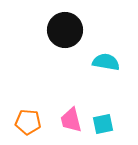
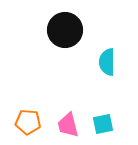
cyan semicircle: moved 1 px right; rotated 100 degrees counterclockwise
pink trapezoid: moved 3 px left, 5 px down
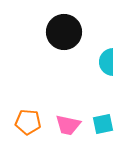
black circle: moved 1 px left, 2 px down
pink trapezoid: rotated 64 degrees counterclockwise
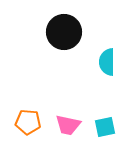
cyan square: moved 2 px right, 3 px down
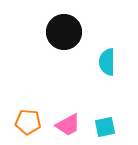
pink trapezoid: rotated 40 degrees counterclockwise
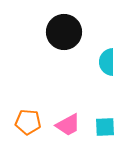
cyan square: rotated 10 degrees clockwise
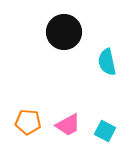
cyan semicircle: rotated 12 degrees counterclockwise
cyan square: moved 4 px down; rotated 30 degrees clockwise
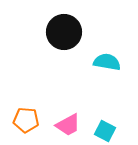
cyan semicircle: rotated 112 degrees clockwise
orange pentagon: moved 2 px left, 2 px up
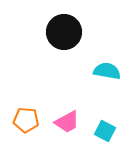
cyan semicircle: moved 9 px down
pink trapezoid: moved 1 px left, 3 px up
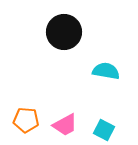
cyan semicircle: moved 1 px left
pink trapezoid: moved 2 px left, 3 px down
cyan square: moved 1 px left, 1 px up
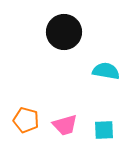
orange pentagon: rotated 10 degrees clockwise
pink trapezoid: rotated 12 degrees clockwise
cyan square: rotated 30 degrees counterclockwise
